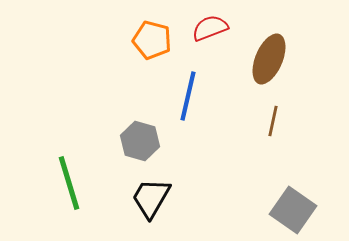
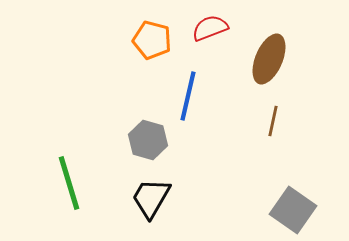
gray hexagon: moved 8 px right, 1 px up
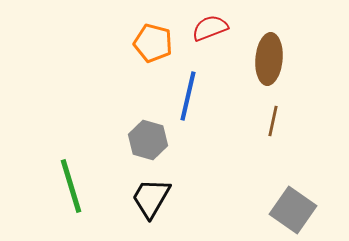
orange pentagon: moved 1 px right, 3 px down
brown ellipse: rotated 18 degrees counterclockwise
green line: moved 2 px right, 3 px down
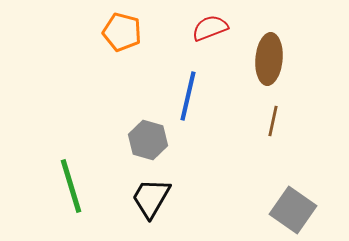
orange pentagon: moved 31 px left, 11 px up
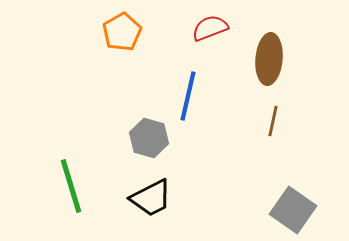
orange pentagon: rotated 27 degrees clockwise
gray hexagon: moved 1 px right, 2 px up
black trapezoid: rotated 147 degrees counterclockwise
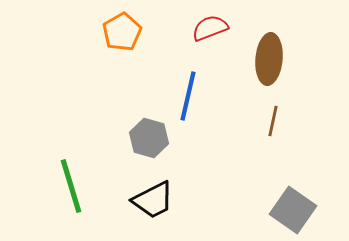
black trapezoid: moved 2 px right, 2 px down
